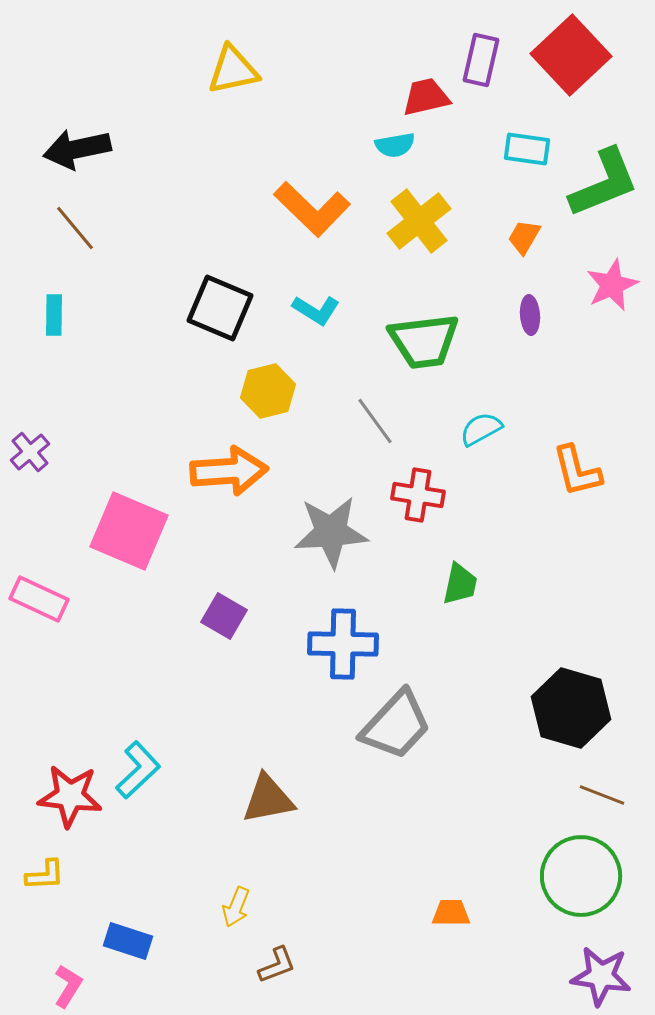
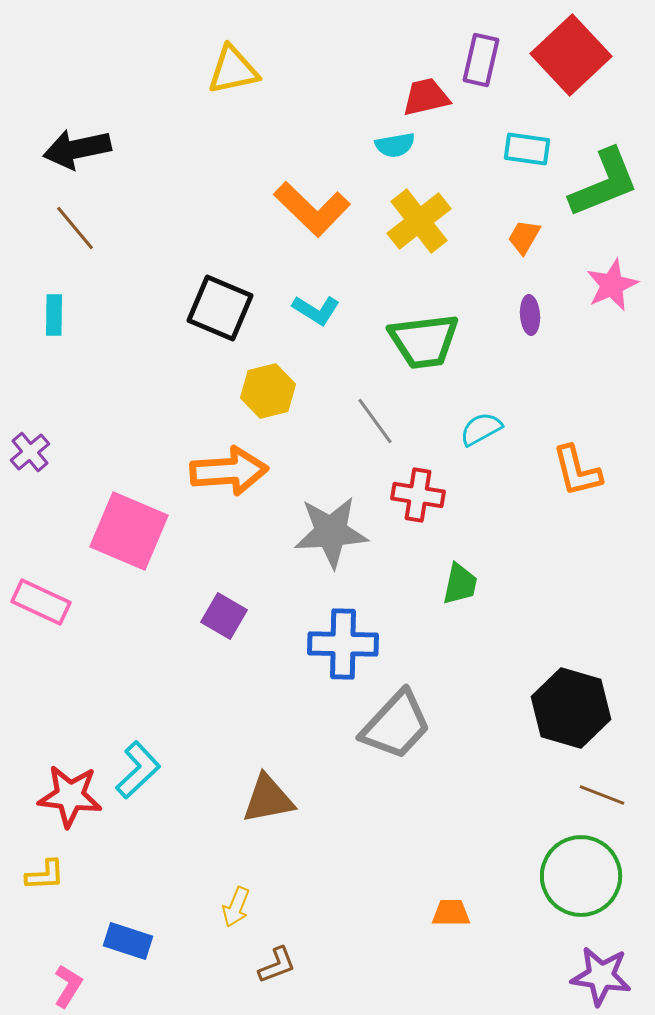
pink rectangle at (39, 599): moved 2 px right, 3 px down
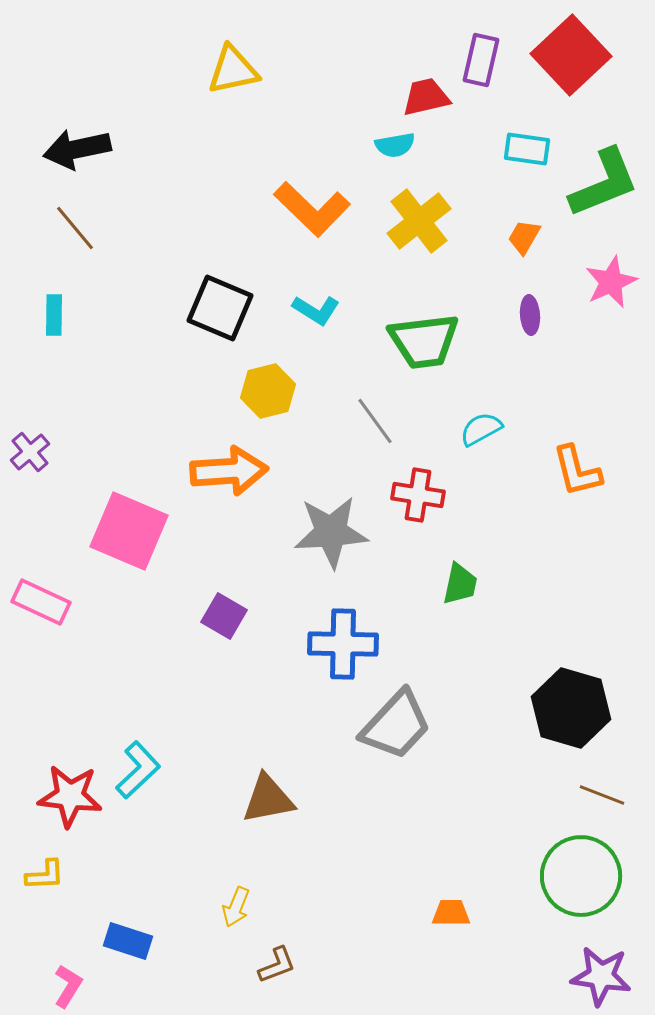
pink star at (612, 285): moved 1 px left, 3 px up
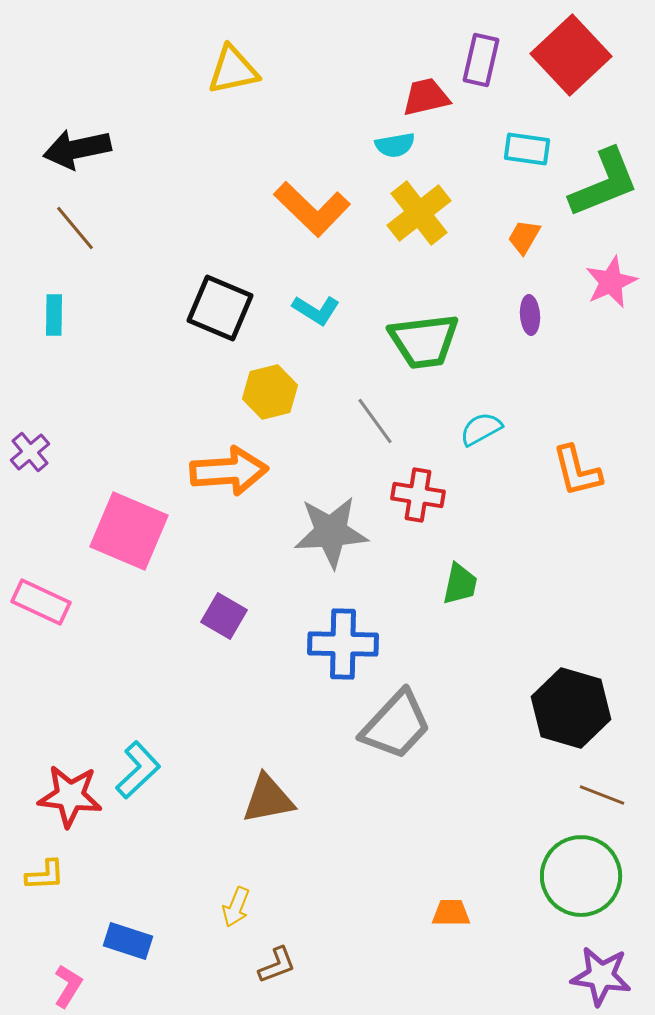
yellow cross at (419, 221): moved 8 px up
yellow hexagon at (268, 391): moved 2 px right, 1 px down
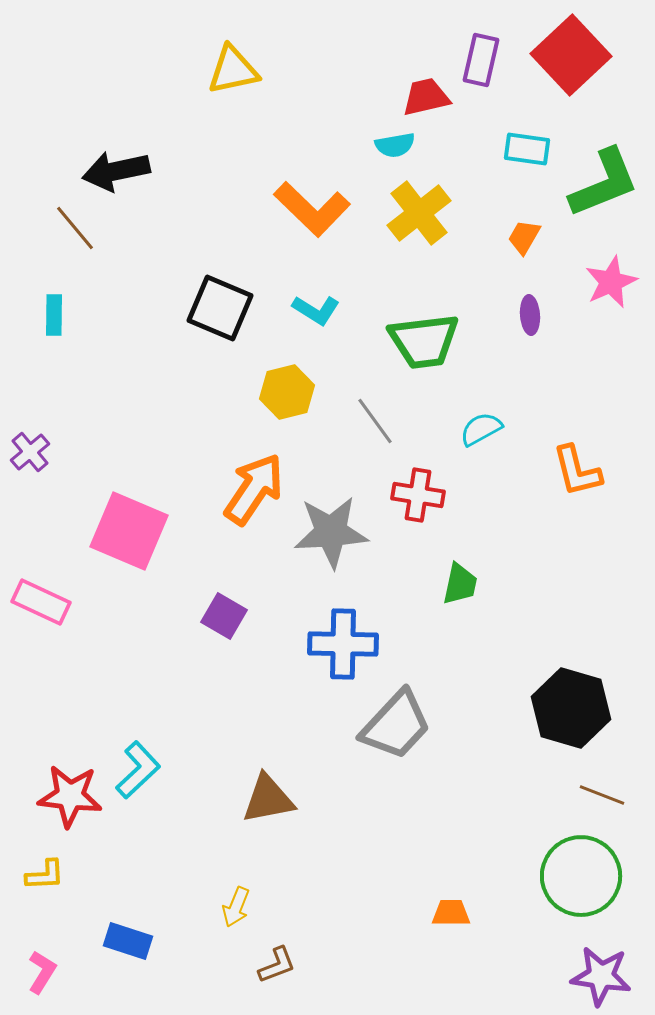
black arrow at (77, 149): moved 39 px right, 22 px down
yellow hexagon at (270, 392): moved 17 px right
orange arrow at (229, 471): moved 25 px right, 18 px down; rotated 52 degrees counterclockwise
pink L-shape at (68, 986): moved 26 px left, 14 px up
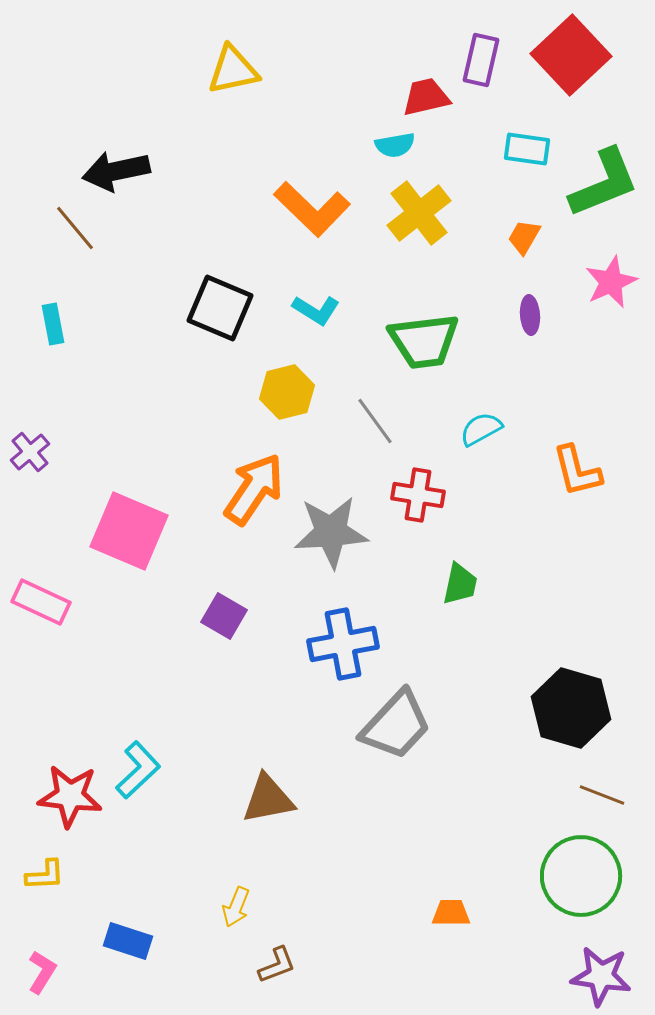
cyan rectangle at (54, 315): moved 1 px left, 9 px down; rotated 12 degrees counterclockwise
blue cross at (343, 644): rotated 12 degrees counterclockwise
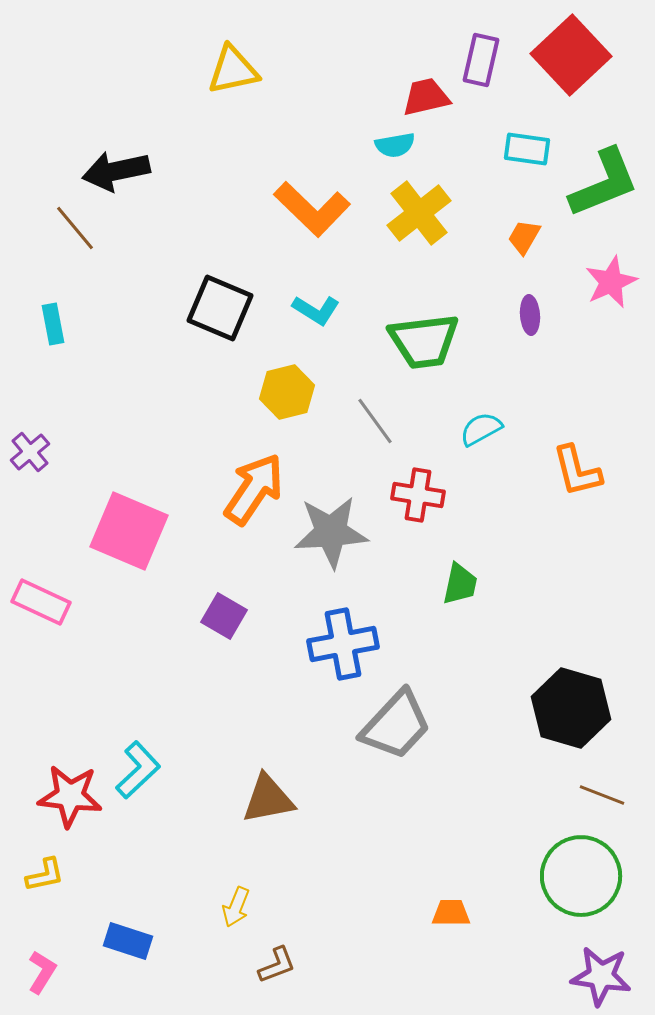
yellow L-shape at (45, 875): rotated 9 degrees counterclockwise
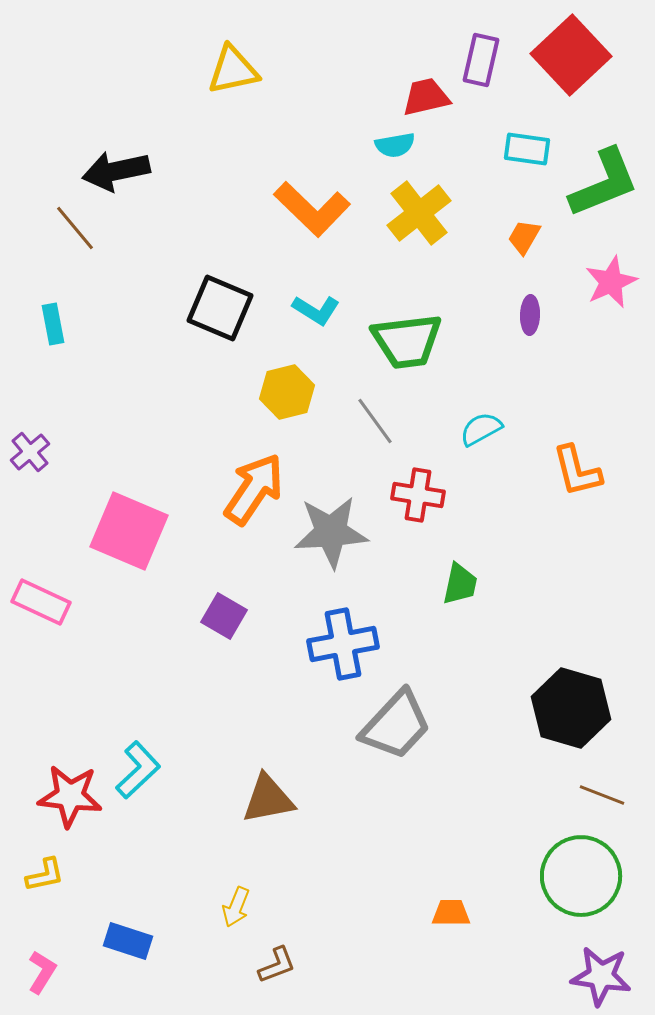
purple ellipse at (530, 315): rotated 6 degrees clockwise
green trapezoid at (424, 341): moved 17 px left
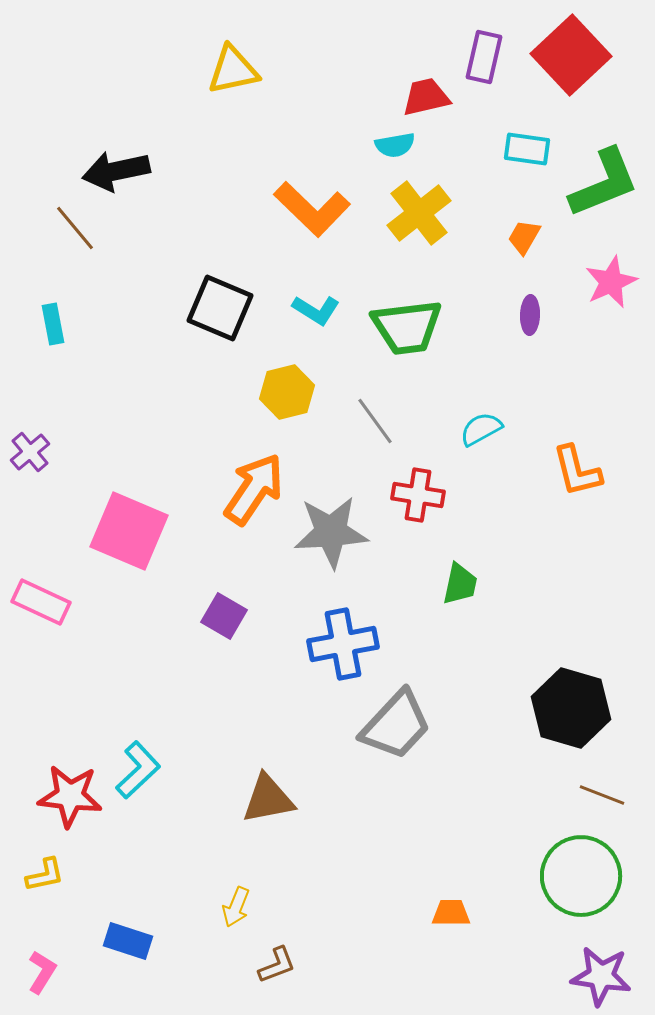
purple rectangle at (481, 60): moved 3 px right, 3 px up
green trapezoid at (407, 341): moved 14 px up
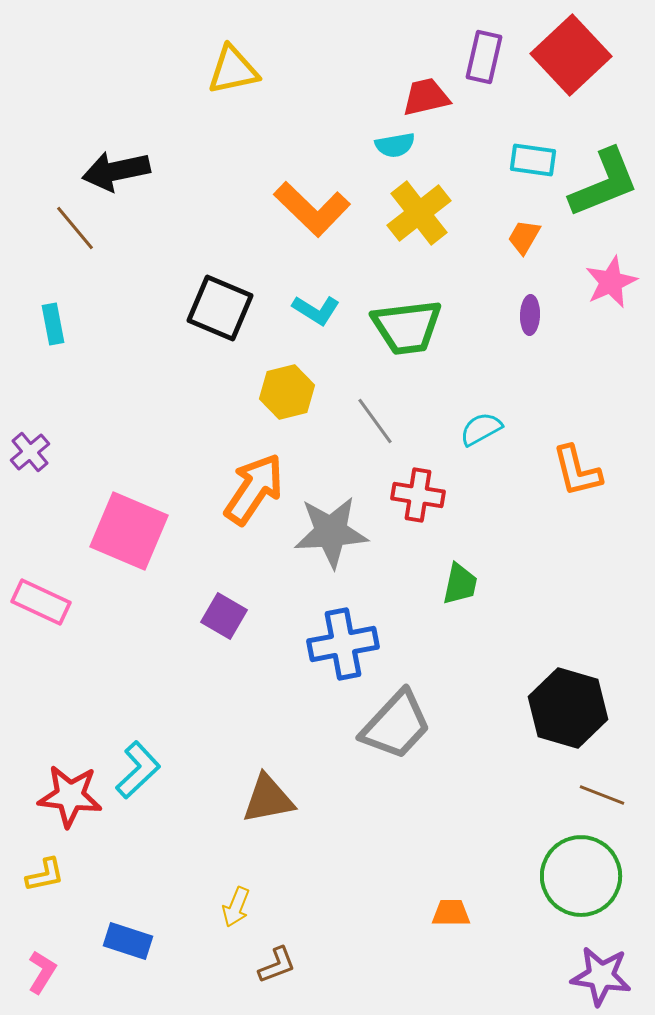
cyan rectangle at (527, 149): moved 6 px right, 11 px down
black hexagon at (571, 708): moved 3 px left
